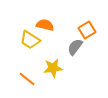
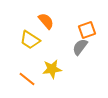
orange semicircle: moved 1 px right, 4 px up; rotated 36 degrees clockwise
orange square: rotated 12 degrees clockwise
gray semicircle: moved 5 px right
yellow star: moved 1 px left, 1 px down
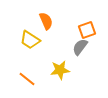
orange semicircle: rotated 18 degrees clockwise
yellow star: moved 8 px right, 1 px down
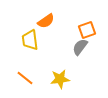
orange semicircle: rotated 78 degrees clockwise
yellow trapezoid: rotated 50 degrees clockwise
yellow star: moved 9 px down
orange line: moved 2 px left, 1 px up
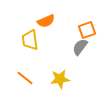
orange semicircle: rotated 12 degrees clockwise
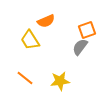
yellow trapezoid: rotated 25 degrees counterclockwise
yellow star: moved 2 px down
